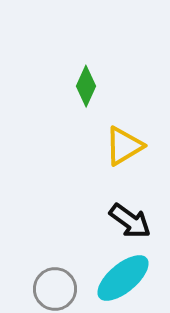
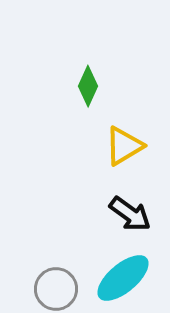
green diamond: moved 2 px right
black arrow: moved 7 px up
gray circle: moved 1 px right
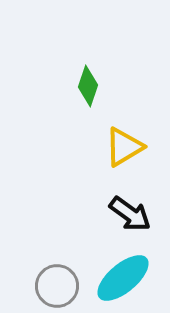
green diamond: rotated 6 degrees counterclockwise
yellow triangle: moved 1 px down
gray circle: moved 1 px right, 3 px up
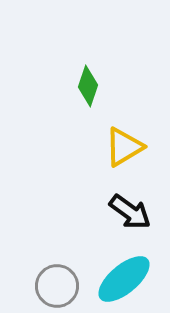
black arrow: moved 2 px up
cyan ellipse: moved 1 px right, 1 px down
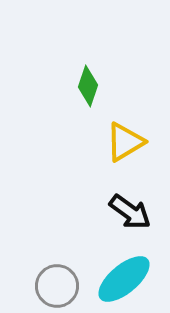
yellow triangle: moved 1 px right, 5 px up
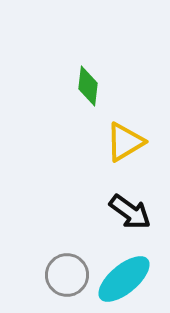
green diamond: rotated 12 degrees counterclockwise
gray circle: moved 10 px right, 11 px up
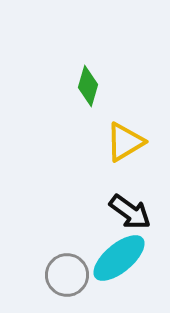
green diamond: rotated 9 degrees clockwise
cyan ellipse: moved 5 px left, 21 px up
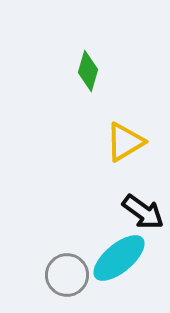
green diamond: moved 15 px up
black arrow: moved 13 px right
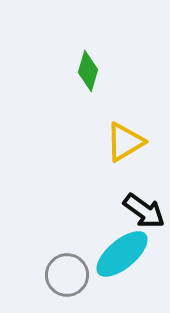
black arrow: moved 1 px right, 1 px up
cyan ellipse: moved 3 px right, 4 px up
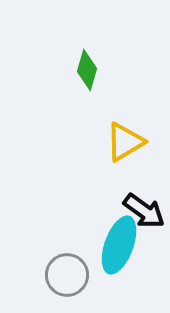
green diamond: moved 1 px left, 1 px up
cyan ellipse: moved 3 px left, 9 px up; rotated 30 degrees counterclockwise
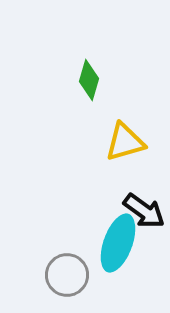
green diamond: moved 2 px right, 10 px down
yellow triangle: rotated 15 degrees clockwise
cyan ellipse: moved 1 px left, 2 px up
